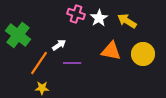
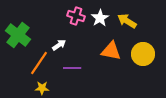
pink cross: moved 2 px down
white star: moved 1 px right
purple line: moved 5 px down
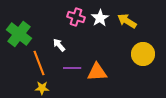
pink cross: moved 1 px down
green cross: moved 1 px right, 1 px up
white arrow: rotated 96 degrees counterclockwise
orange triangle: moved 14 px left, 21 px down; rotated 15 degrees counterclockwise
orange line: rotated 55 degrees counterclockwise
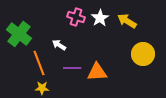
white arrow: rotated 16 degrees counterclockwise
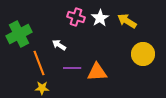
green cross: rotated 25 degrees clockwise
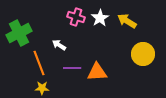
green cross: moved 1 px up
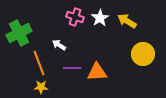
pink cross: moved 1 px left
yellow star: moved 1 px left, 1 px up
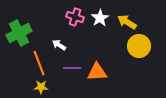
yellow arrow: moved 1 px down
yellow circle: moved 4 px left, 8 px up
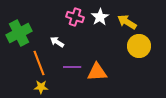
white star: moved 1 px up
white arrow: moved 2 px left, 3 px up
purple line: moved 1 px up
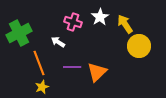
pink cross: moved 2 px left, 5 px down
yellow arrow: moved 2 px left, 2 px down; rotated 24 degrees clockwise
white arrow: moved 1 px right
orange triangle: rotated 40 degrees counterclockwise
yellow star: moved 1 px right; rotated 24 degrees counterclockwise
